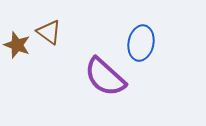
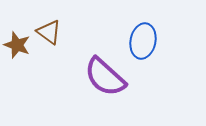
blue ellipse: moved 2 px right, 2 px up
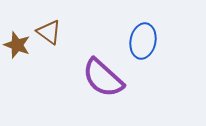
purple semicircle: moved 2 px left, 1 px down
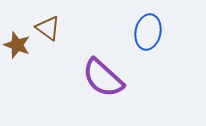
brown triangle: moved 1 px left, 4 px up
blue ellipse: moved 5 px right, 9 px up
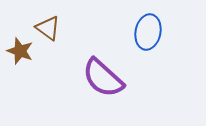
brown star: moved 3 px right, 6 px down
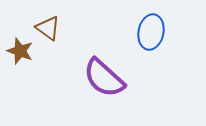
blue ellipse: moved 3 px right
purple semicircle: moved 1 px right
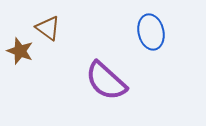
blue ellipse: rotated 24 degrees counterclockwise
purple semicircle: moved 2 px right, 3 px down
